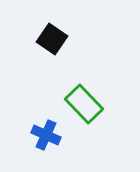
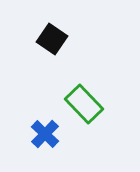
blue cross: moved 1 px left, 1 px up; rotated 20 degrees clockwise
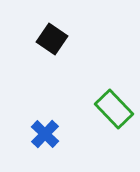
green rectangle: moved 30 px right, 5 px down
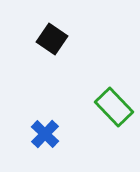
green rectangle: moved 2 px up
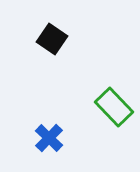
blue cross: moved 4 px right, 4 px down
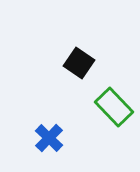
black square: moved 27 px right, 24 px down
